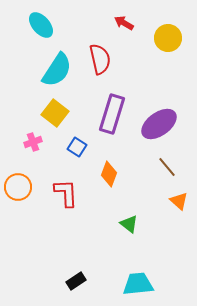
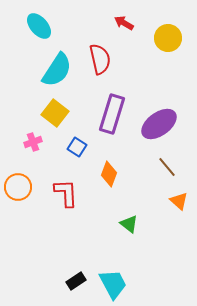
cyan ellipse: moved 2 px left, 1 px down
cyan trapezoid: moved 25 px left; rotated 68 degrees clockwise
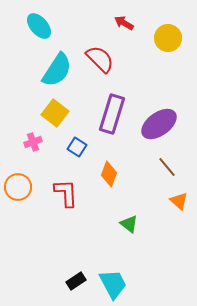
red semicircle: rotated 32 degrees counterclockwise
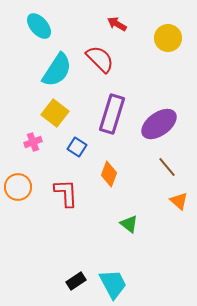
red arrow: moved 7 px left, 1 px down
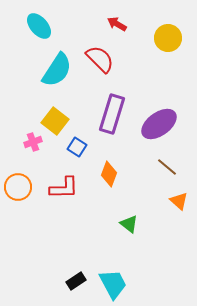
yellow square: moved 8 px down
brown line: rotated 10 degrees counterclockwise
red L-shape: moved 2 px left, 5 px up; rotated 92 degrees clockwise
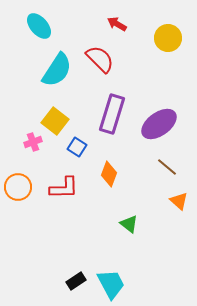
cyan trapezoid: moved 2 px left
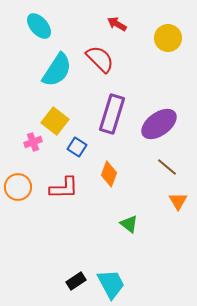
orange triangle: moved 1 px left; rotated 18 degrees clockwise
